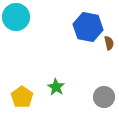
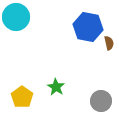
gray circle: moved 3 px left, 4 px down
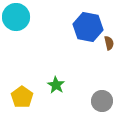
green star: moved 2 px up
gray circle: moved 1 px right
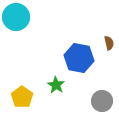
blue hexagon: moved 9 px left, 31 px down
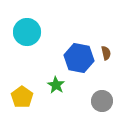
cyan circle: moved 11 px right, 15 px down
brown semicircle: moved 3 px left, 10 px down
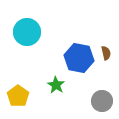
yellow pentagon: moved 4 px left, 1 px up
